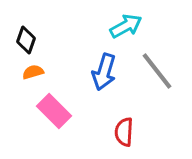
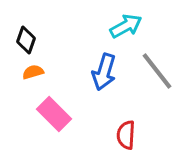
pink rectangle: moved 3 px down
red semicircle: moved 2 px right, 3 px down
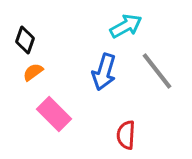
black diamond: moved 1 px left
orange semicircle: rotated 20 degrees counterclockwise
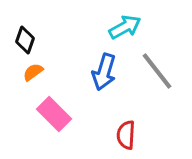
cyan arrow: moved 1 px left, 1 px down
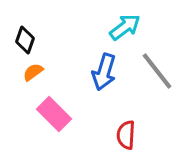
cyan arrow: rotated 8 degrees counterclockwise
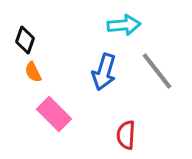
cyan arrow: moved 1 px left, 2 px up; rotated 32 degrees clockwise
orange semicircle: rotated 80 degrees counterclockwise
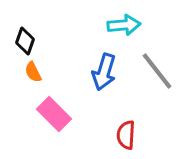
black diamond: moved 1 px down
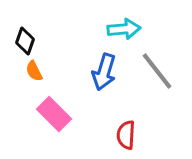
cyan arrow: moved 4 px down
orange semicircle: moved 1 px right, 1 px up
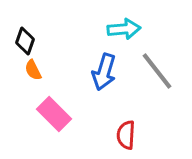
orange semicircle: moved 1 px left, 1 px up
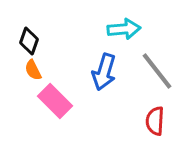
black diamond: moved 4 px right
pink rectangle: moved 1 px right, 13 px up
red semicircle: moved 29 px right, 14 px up
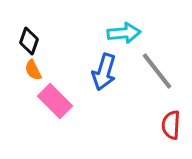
cyan arrow: moved 4 px down
red semicircle: moved 16 px right, 4 px down
